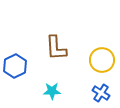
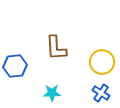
yellow circle: moved 2 px down
blue hexagon: rotated 20 degrees clockwise
cyan star: moved 2 px down
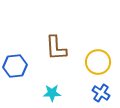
yellow circle: moved 4 px left
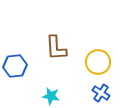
cyan star: moved 1 px left, 3 px down; rotated 12 degrees clockwise
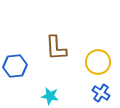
cyan star: moved 1 px left
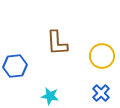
brown L-shape: moved 1 px right, 5 px up
yellow circle: moved 4 px right, 6 px up
blue cross: rotated 12 degrees clockwise
